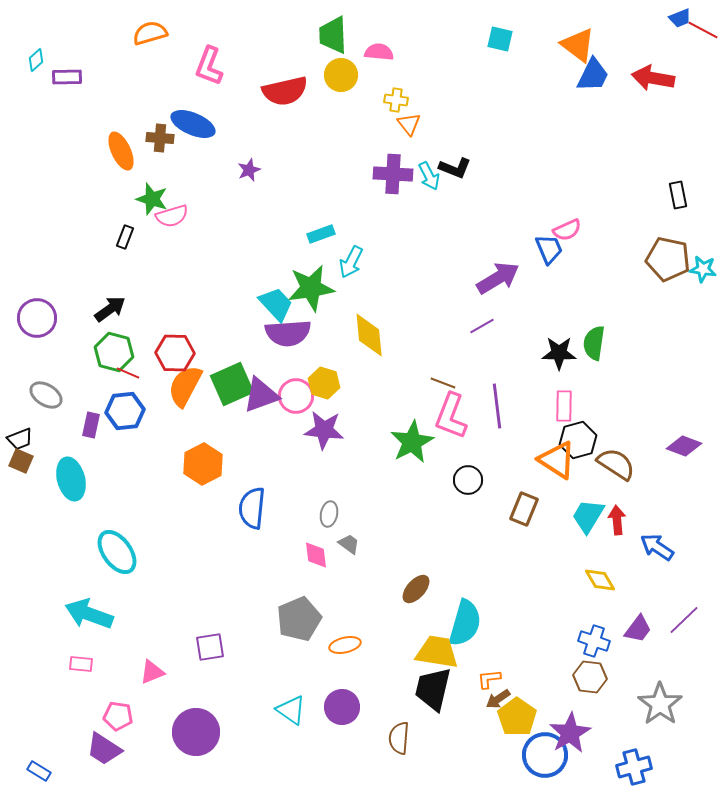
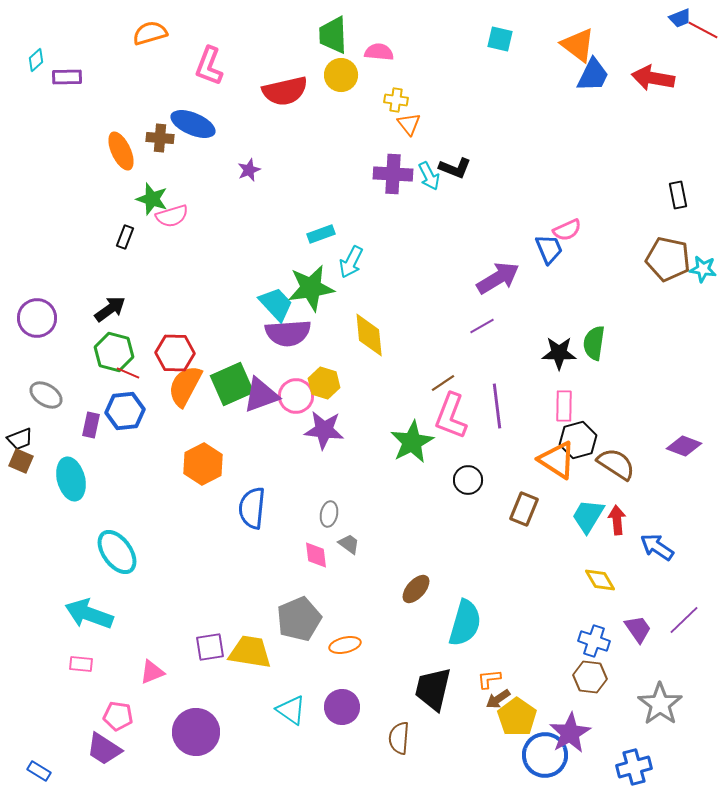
brown line at (443, 383): rotated 55 degrees counterclockwise
purple trapezoid at (638, 629): rotated 72 degrees counterclockwise
yellow trapezoid at (437, 652): moved 187 px left
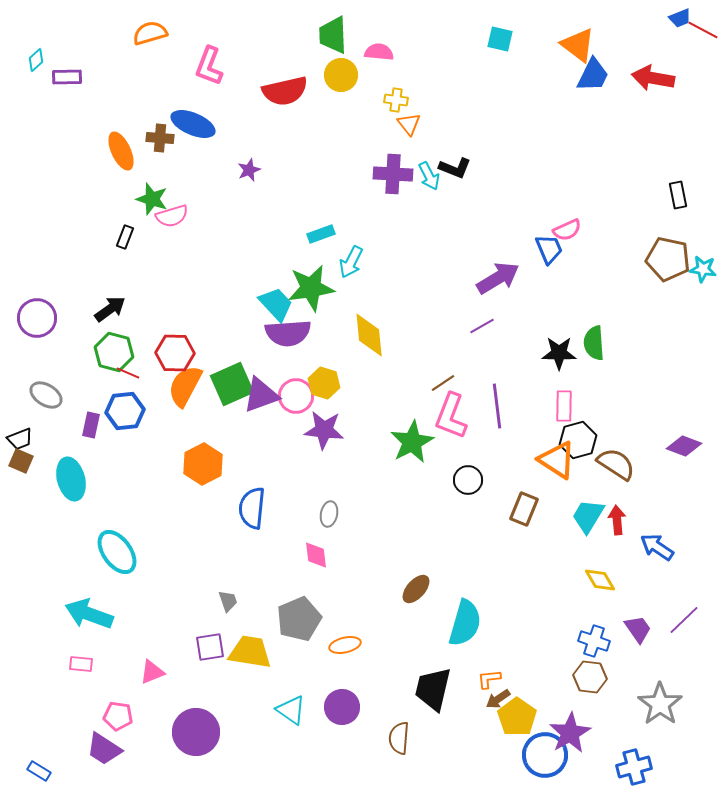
green semicircle at (594, 343): rotated 12 degrees counterclockwise
gray trapezoid at (349, 544): moved 121 px left, 57 px down; rotated 35 degrees clockwise
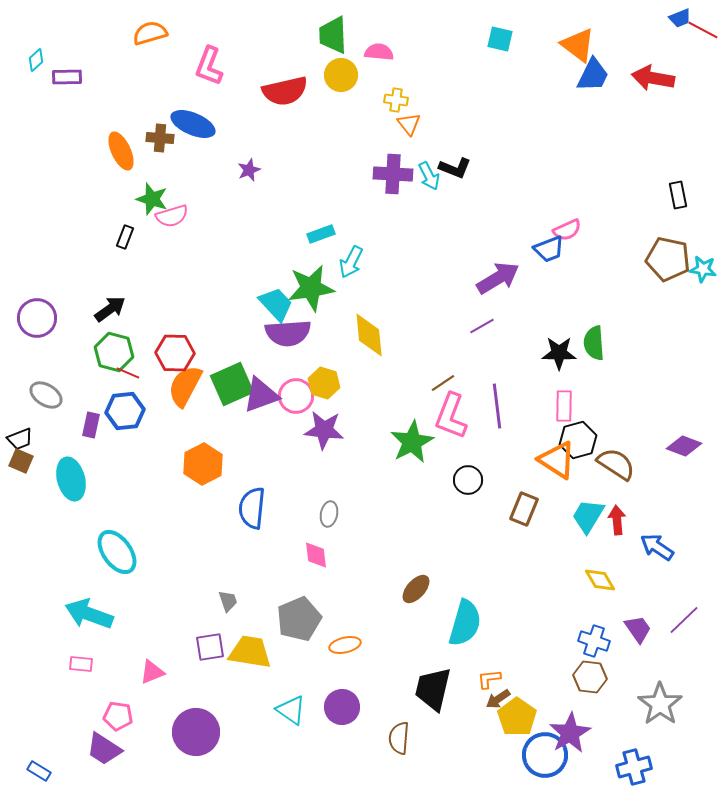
blue trapezoid at (549, 249): rotated 92 degrees clockwise
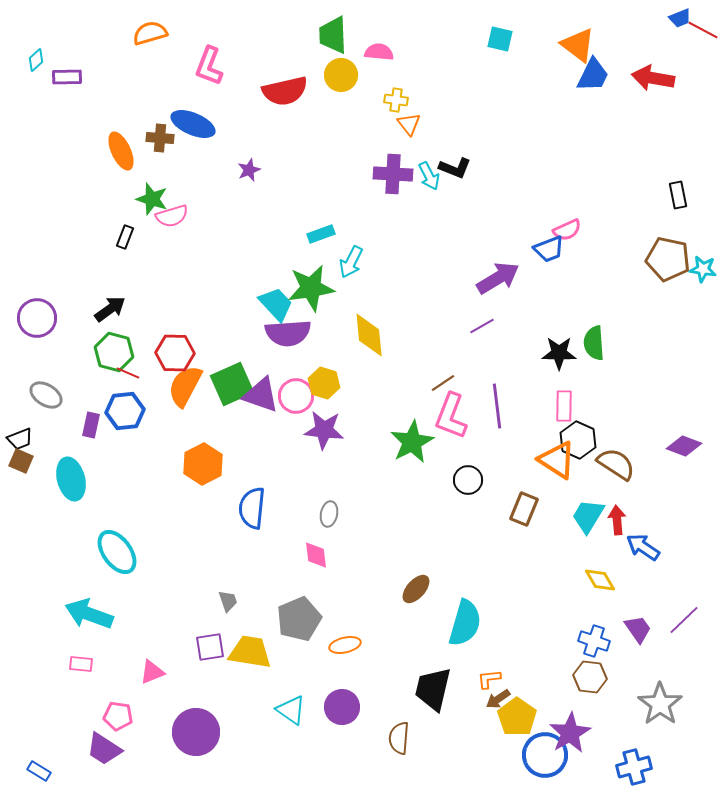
purple triangle at (261, 395): rotated 39 degrees clockwise
black hexagon at (578, 440): rotated 21 degrees counterclockwise
blue arrow at (657, 547): moved 14 px left
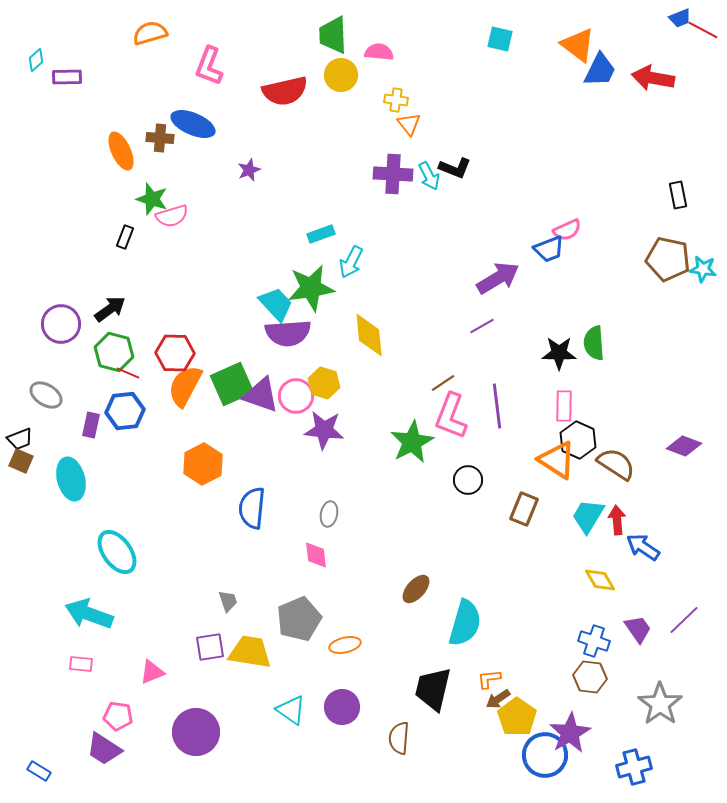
blue trapezoid at (593, 75): moved 7 px right, 5 px up
purple circle at (37, 318): moved 24 px right, 6 px down
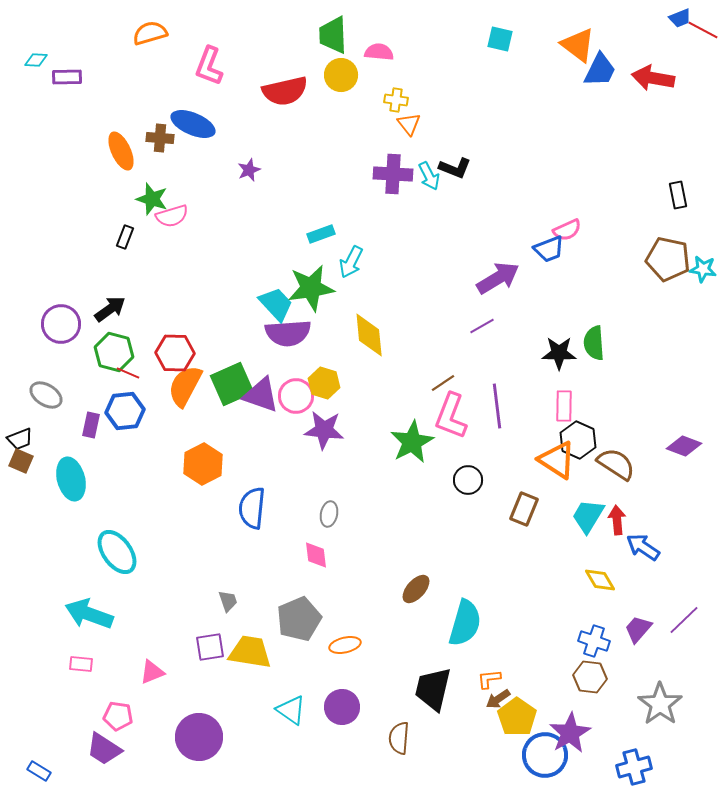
cyan diamond at (36, 60): rotated 45 degrees clockwise
purple trapezoid at (638, 629): rotated 104 degrees counterclockwise
purple circle at (196, 732): moved 3 px right, 5 px down
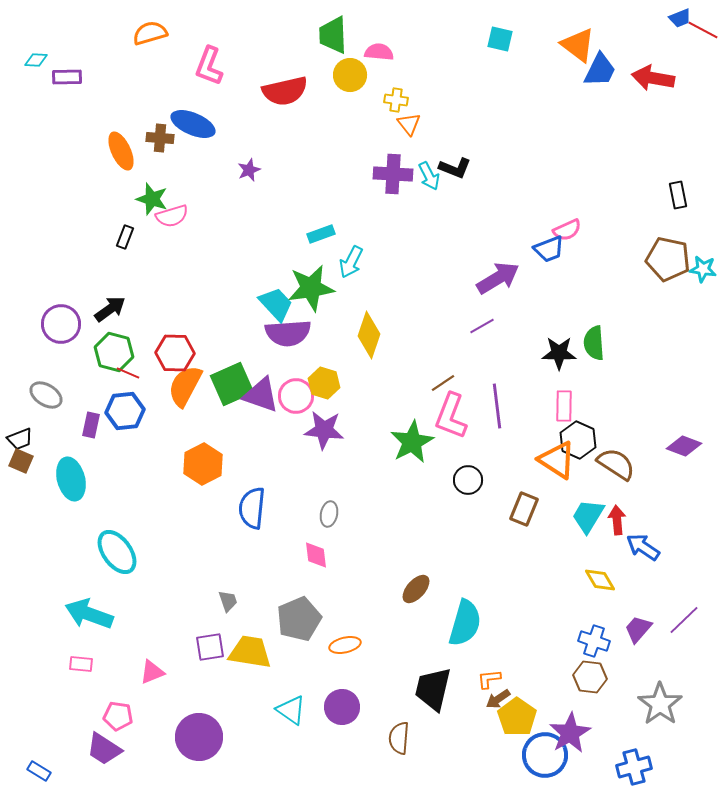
yellow circle at (341, 75): moved 9 px right
yellow diamond at (369, 335): rotated 24 degrees clockwise
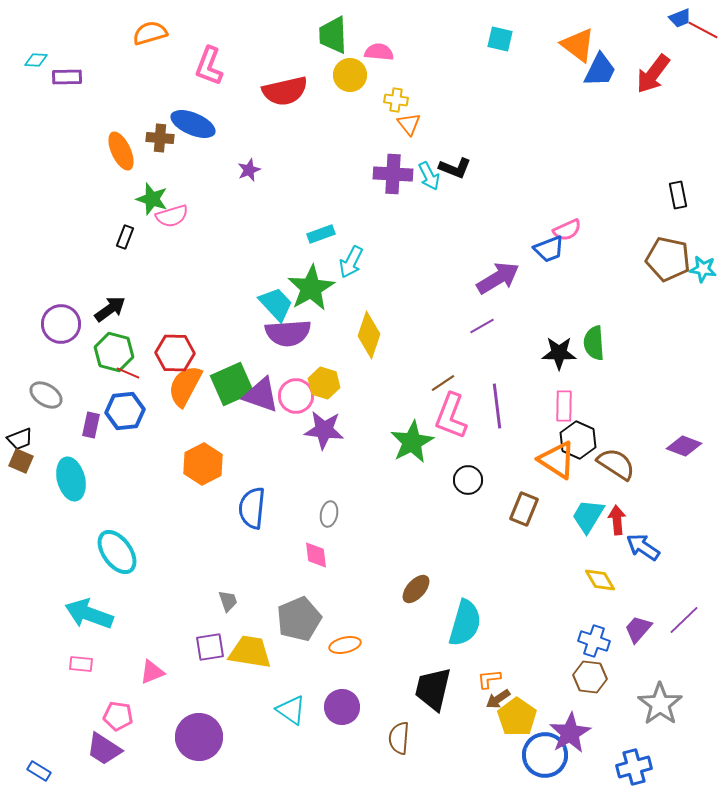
red arrow at (653, 78): moved 4 px up; rotated 63 degrees counterclockwise
green star at (311, 288): rotated 21 degrees counterclockwise
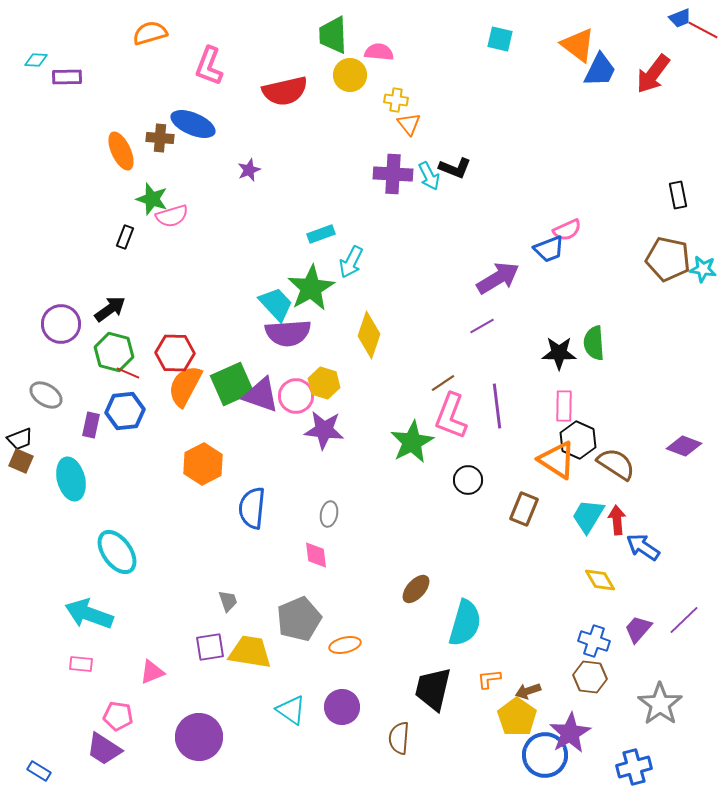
brown arrow at (498, 699): moved 30 px right, 8 px up; rotated 15 degrees clockwise
